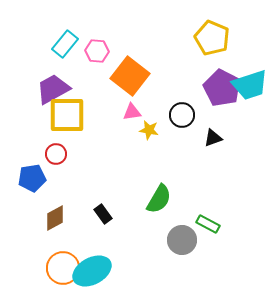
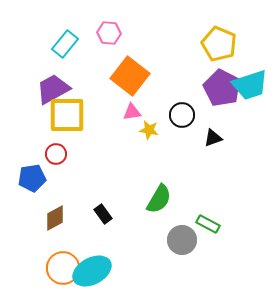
yellow pentagon: moved 7 px right, 6 px down
pink hexagon: moved 12 px right, 18 px up
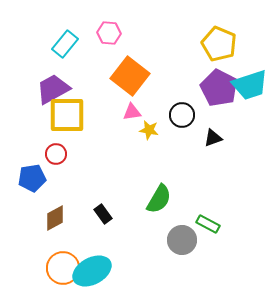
purple pentagon: moved 3 px left
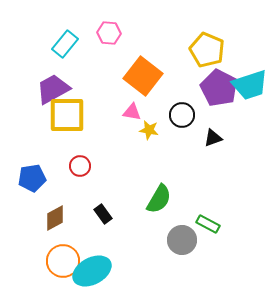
yellow pentagon: moved 12 px left, 6 px down
orange square: moved 13 px right
pink triangle: rotated 18 degrees clockwise
red circle: moved 24 px right, 12 px down
orange circle: moved 7 px up
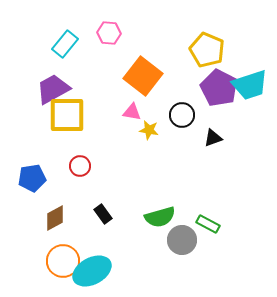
green semicircle: moved 1 px right, 18 px down; rotated 44 degrees clockwise
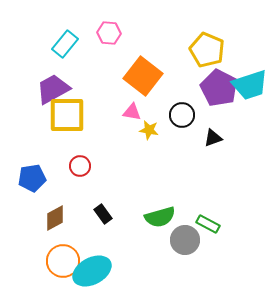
gray circle: moved 3 px right
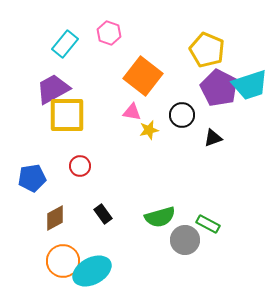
pink hexagon: rotated 15 degrees clockwise
yellow star: rotated 24 degrees counterclockwise
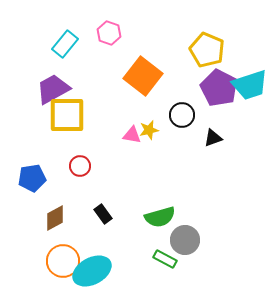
pink triangle: moved 23 px down
green rectangle: moved 43 px left, 35 px down
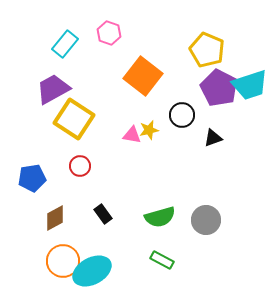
yellow square: moved 7 px right, 4 px down; rotated 33 degrees clockwise
gray circle: moved 21 px right, 20 px up
green rectangle: moved 3 px left, 1 px down
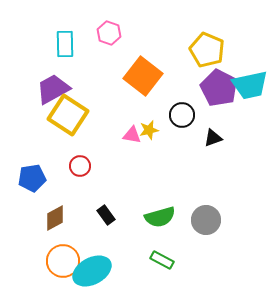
cyan rectangle: rotated 40 degrees counterclockwise
cyan trapezoid: rotated 6 degrees clockwise
yellow square: moved 6 px left, 4 px up
black rectangle: moved 3 px right, 1 px down
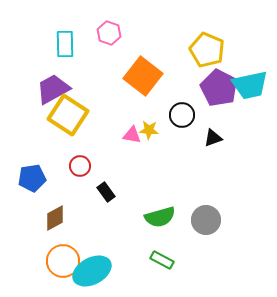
yellow star: rotated 18 degrees clockwise
black rectangle: moved 23 px up
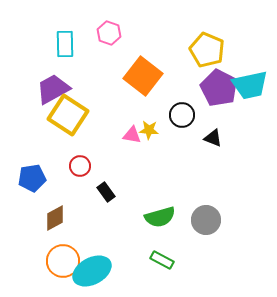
black triangle: rotated 42 degrees clockwise
